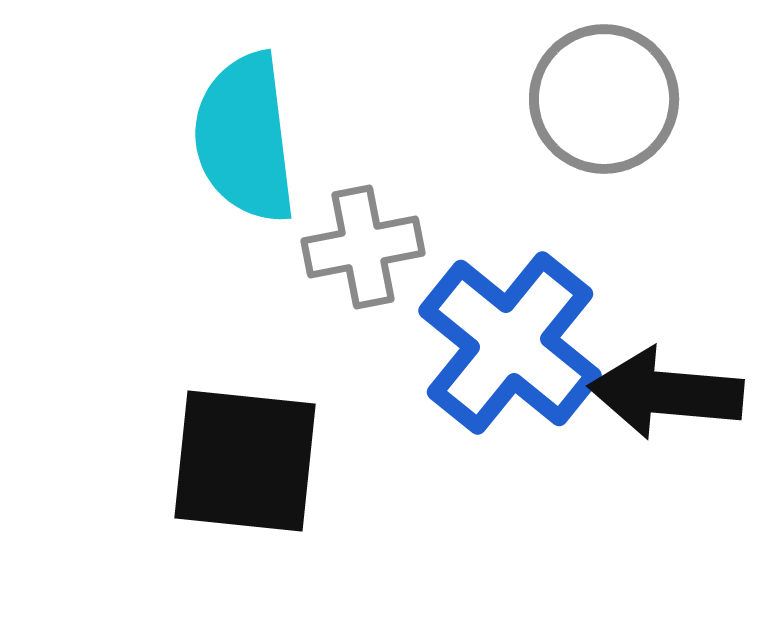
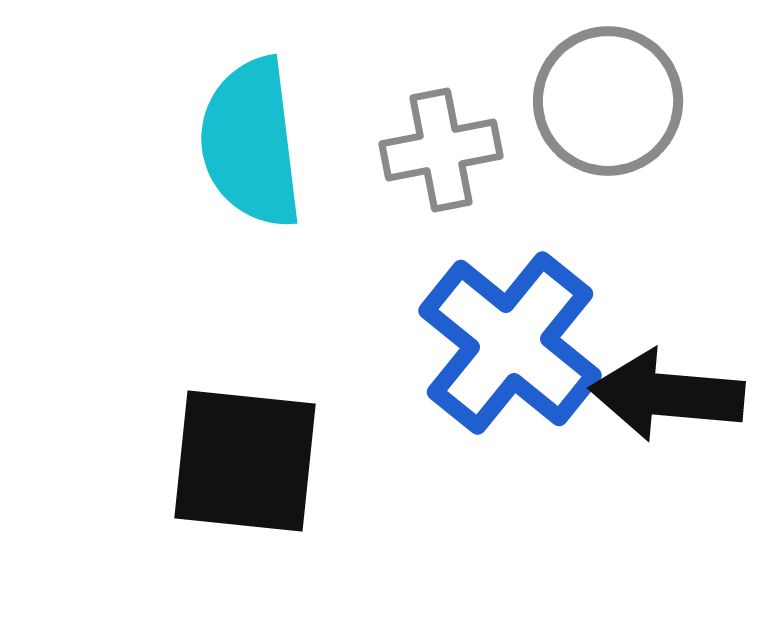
gray circle: moved 4 px right, 2 px down
cyan semicircle: moved 6 px right, 5 px down
gray cross: moved 78 px right, 97 px up
black arrow: moved 1 px right, 2 px down
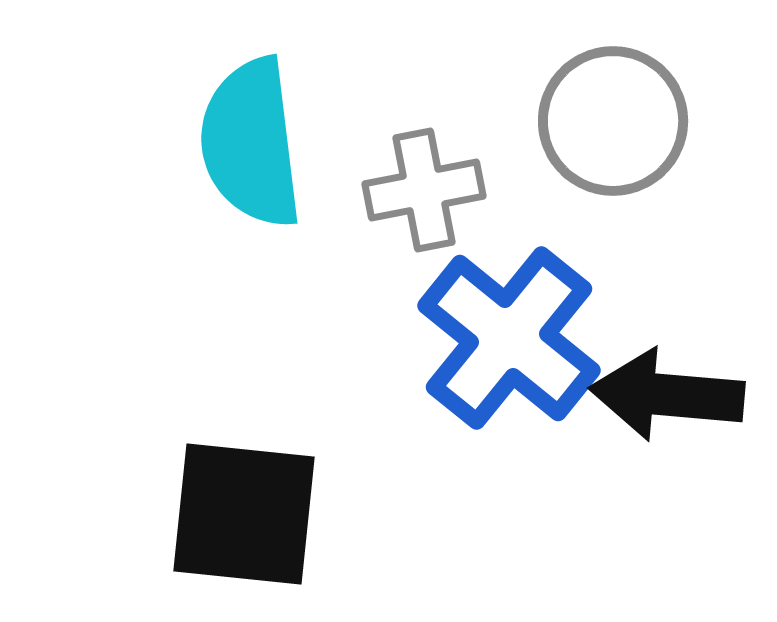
gray circle: moved 5 px right, 20 px down
gray cross: moved 17 px left, 40 px down
blue cross: moved 1 px left, 5 px up
black square: moved 1 px left, 53 px down
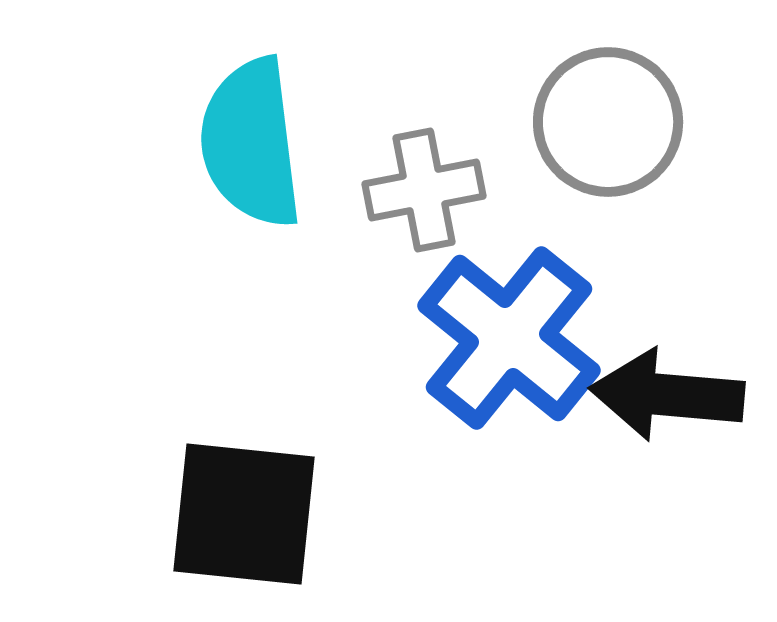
gray circle: moved 5 px left, 1 px down
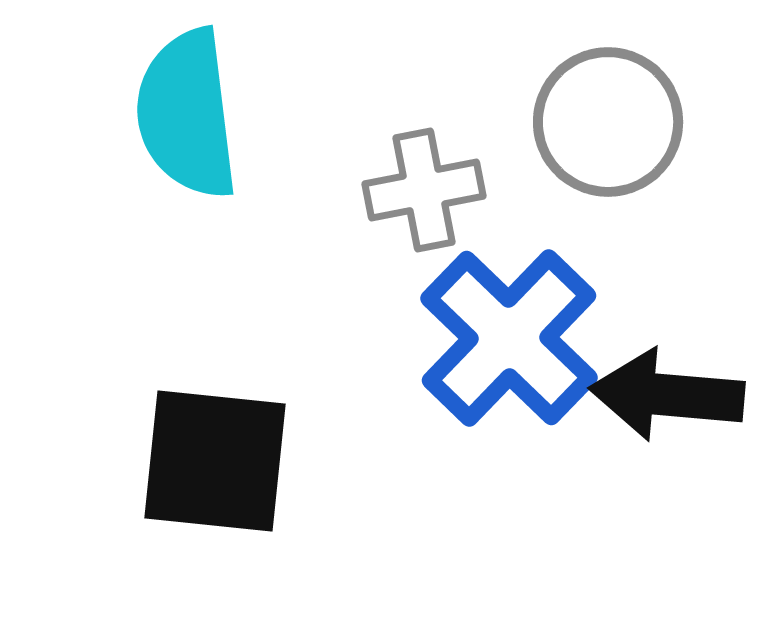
cyan semicircle: moved 64 px left, 29 px up
blue cross: rotated 5 degrees clockwise
black square: moved 29 px left, 53 px up
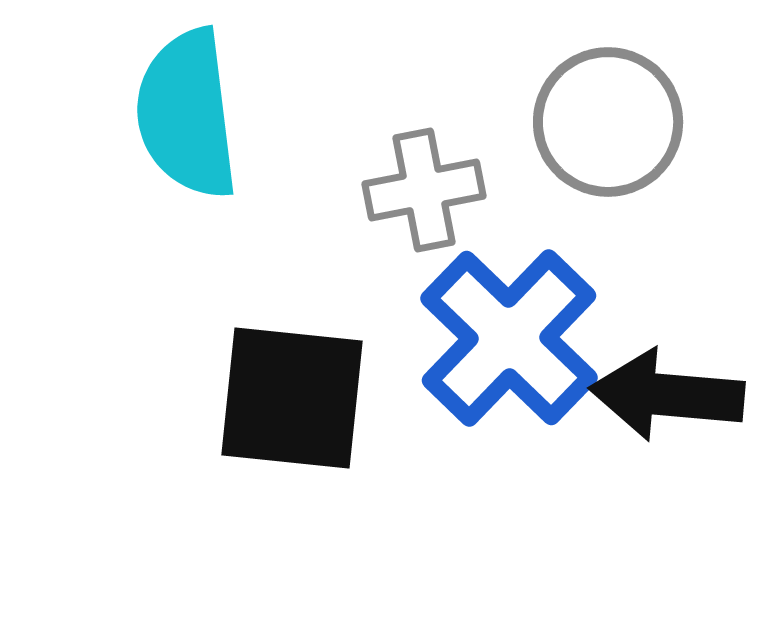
black square: moved 77 px right, 63 px up
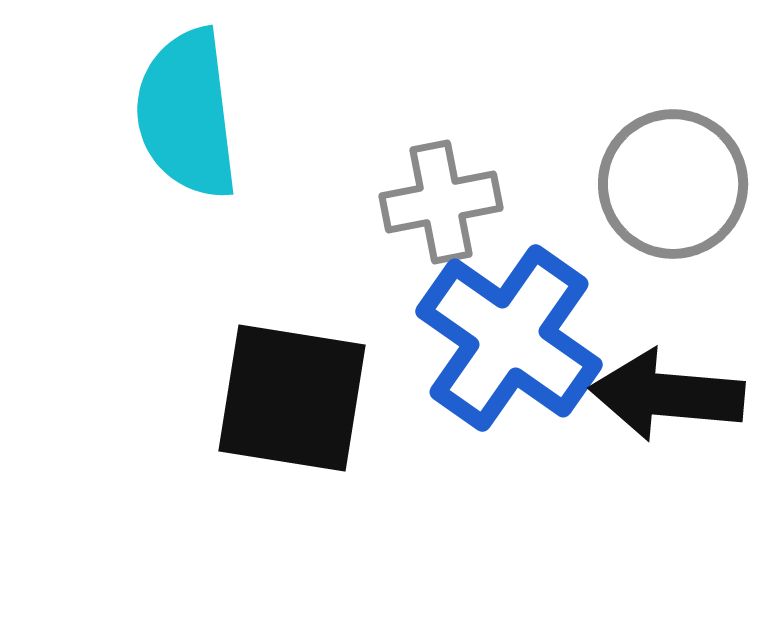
gray circle: moved 65 px right, 62 px down
gray cross: moved 17 px right, 12 px down
blue cross: rotated 9 degrees counterclockwise
black square: rotated 3 degrees clockwise
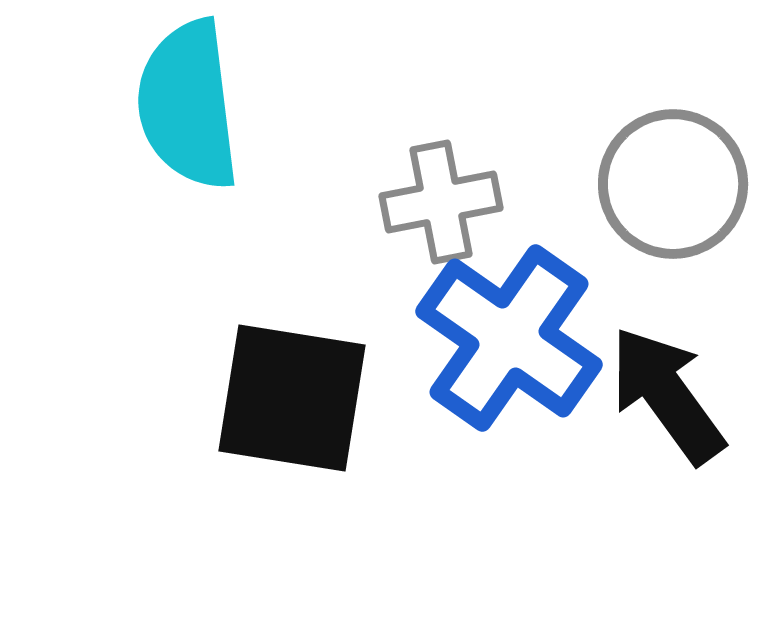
cyan semicircle: moved 1 px right, 9 px up
black arrow: rotated 49 degrees clockwise
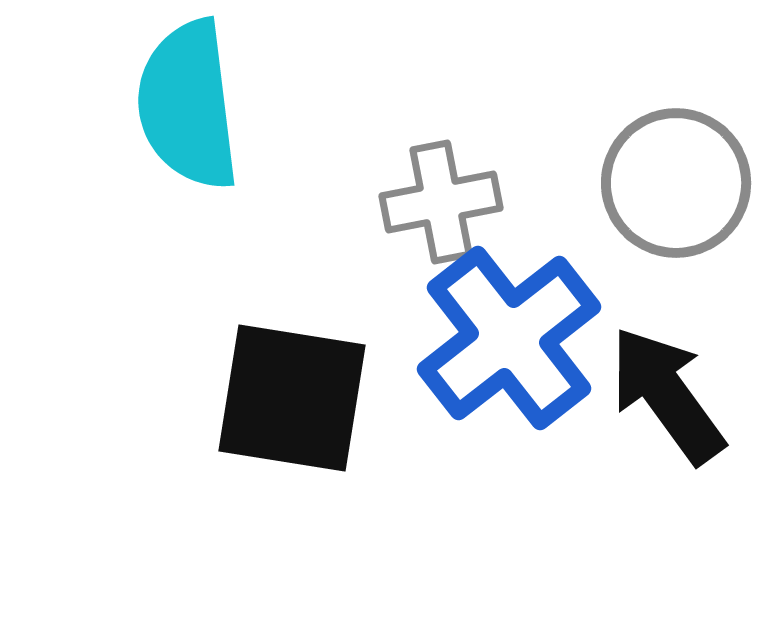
gray circle: moved 3 px right, 1 px up
blue cross: rotated 17 degrees clockwise
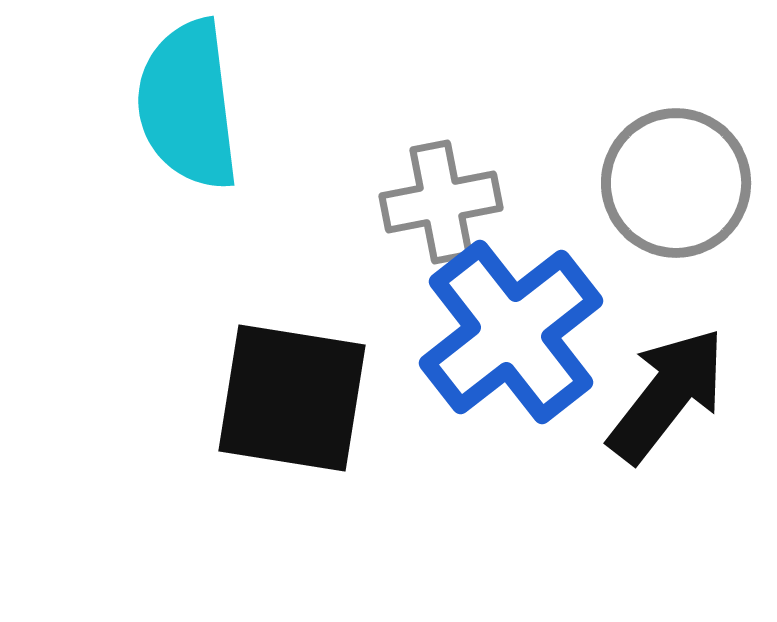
blue cross: moved 2 px right, 6 px up
black arrow: rotated 74 degrees clockwise
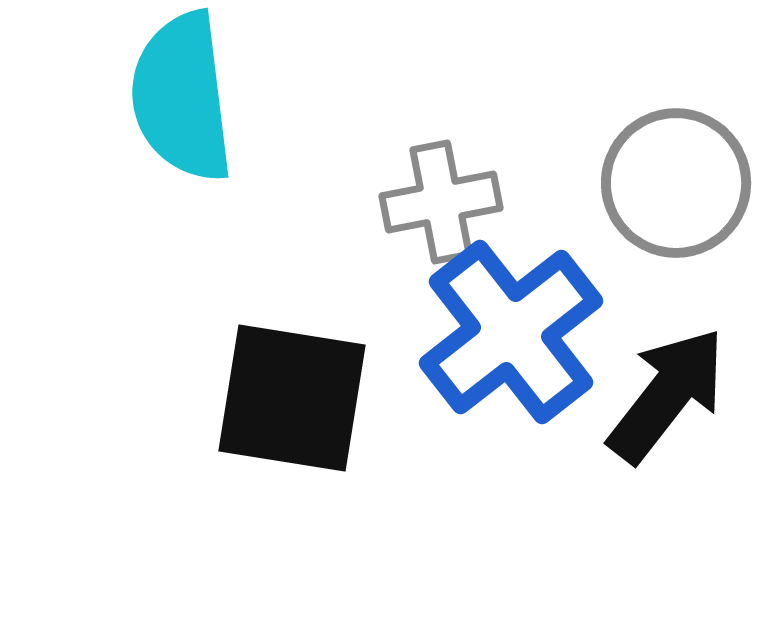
cyan semicircle: moved 6 px left, 8 px up
